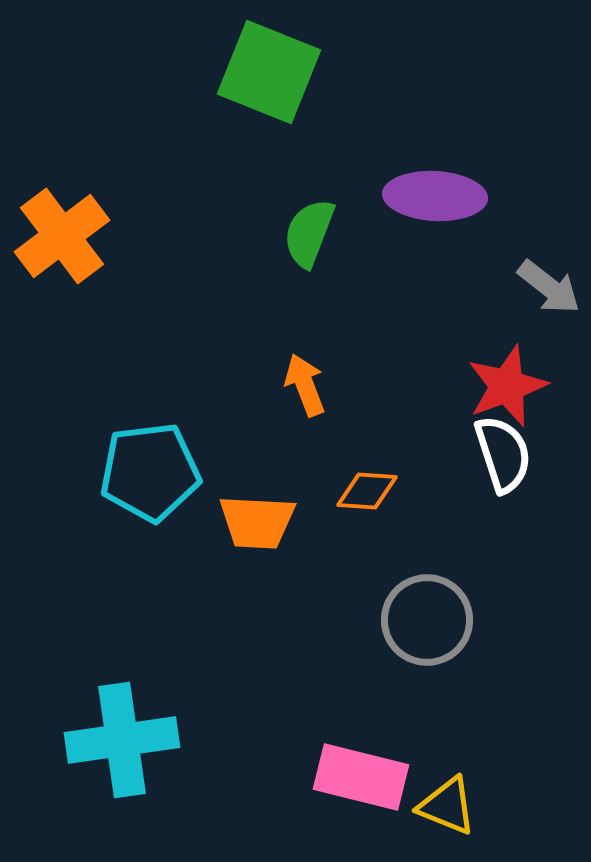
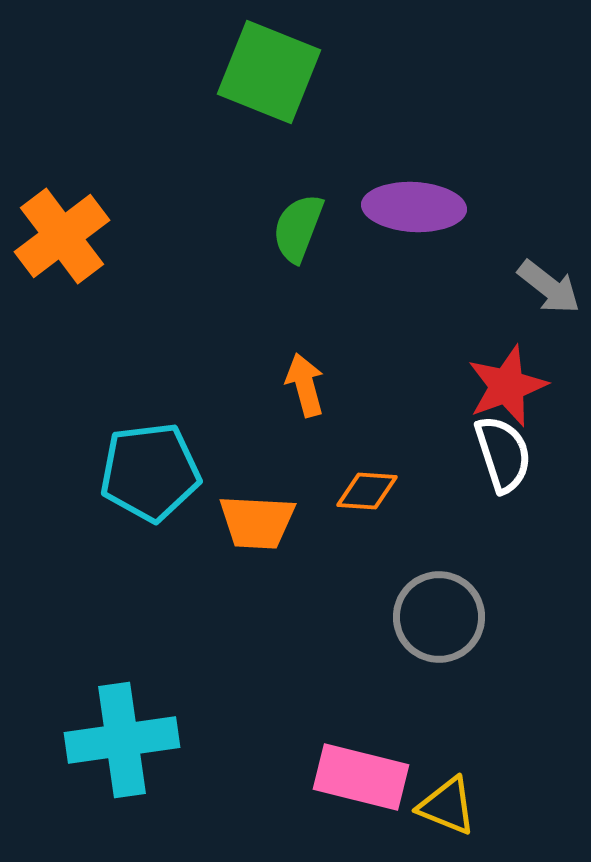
purple ellipse: moved 21 px left, 11 px down
green semicircle: moved 11 px left, 5 px up
orange arrow: rotated 6 degrees clockwise
gray circle: moved 12 px right, 3 px up
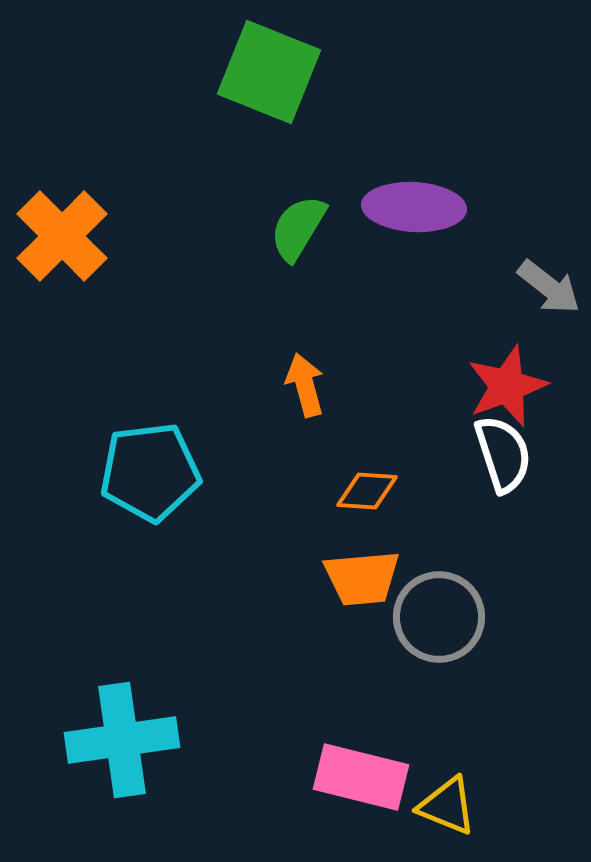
green semicircle: rotated 10 degrees clockwise
orange cross: rotated 8 degrees counterclockwise
orange trapezoid: moved 105 px right, 56 px down; rotated 8 degrees counterclockwise
